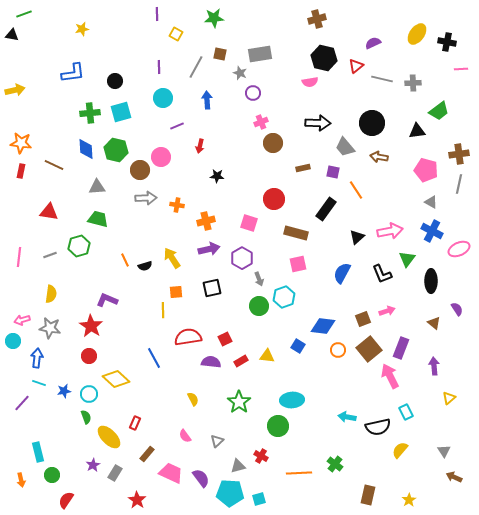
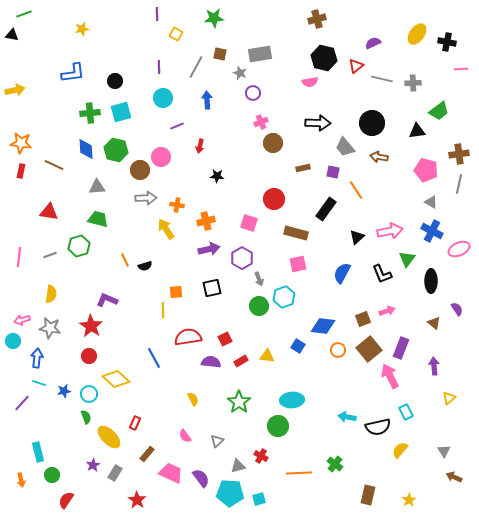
yellow arrow at (172, 258): moved 6 px left, 29 px up
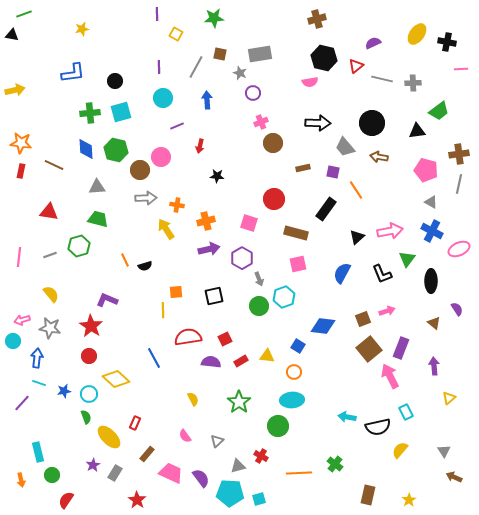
black square at (212, 288): moved 2 px right, 8 px down
yellow semicircle at (51, 294): rotated 48 degrees counterclockwise
orange circle at (338, 350): moved 44 px left, 22 px down
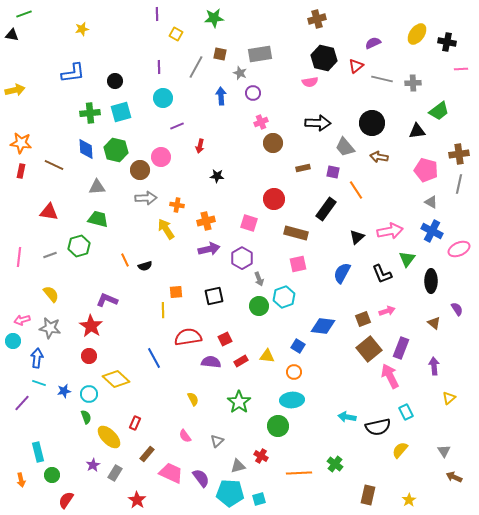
blue arrow at (207, 100): moved 14 px right, 4 px up
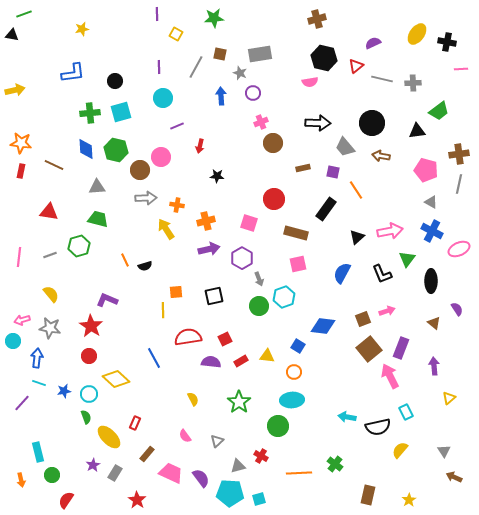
brown arrow at (379, 157): moved 2 px right, 1 px up
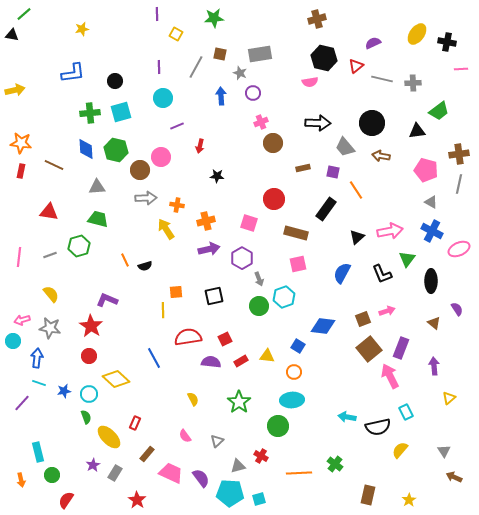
green line at (24, 14): rotated 21 degrees counterclockwise
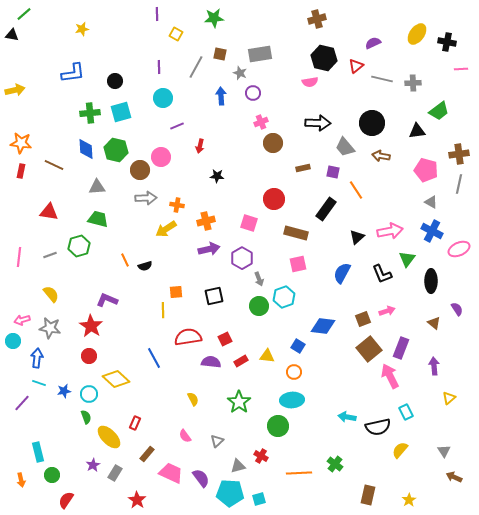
yellow arrow at (166, 229): rotated 90 degrees counterclockwise
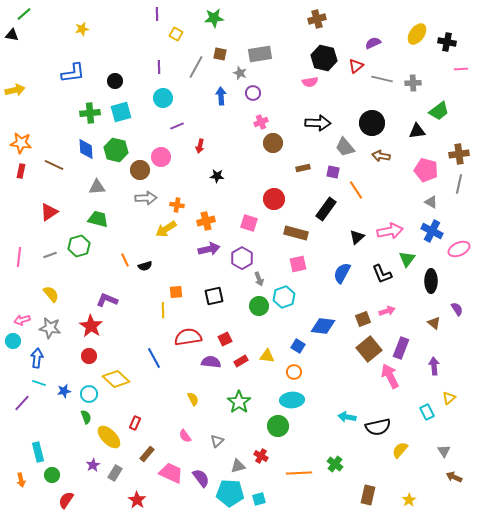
red triangle at (49, 212): rotated 42 degrees counterclockwise
cyan rectangle at (406, 412): moved 21 px right
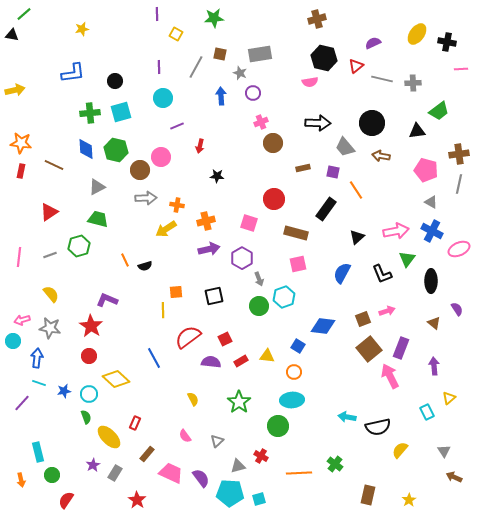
gray triangle at (97, 187): rotated 24 degrees counterclockwise
pink arrow at (390, 231): moved 6 px right
red semicircle at (188, 337): rotated 28 degrees counterclockwise
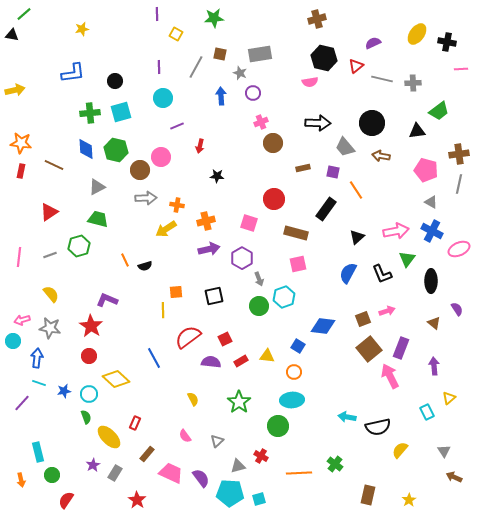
blue semicircle at (342, 273): moved 6 px right
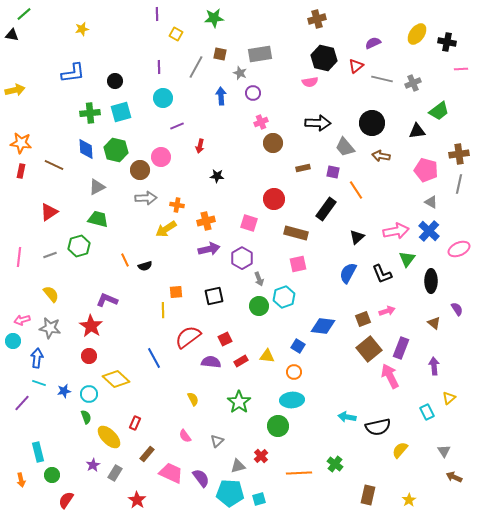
gray cross at (413, 83): rotated 21 degrees counterclockwise
blue cross at (432, 231): moved 3 px left; rotated 15 degrees clockwise
red cross at (261, 456): rotated 16 degrees clockwise
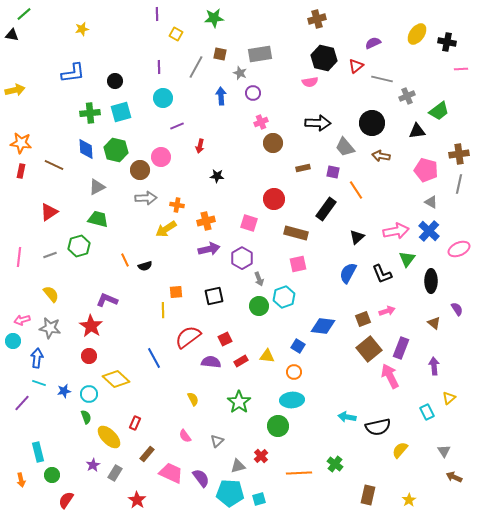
gray cross at (413, 83): moved 6 px left, 13 px down
